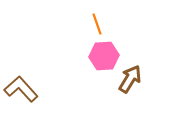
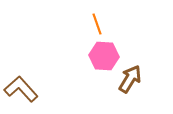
pink hexagon: rotated 8 degrees clockwise
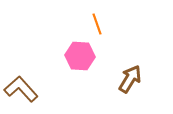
pink hexagon: moved 24 px left
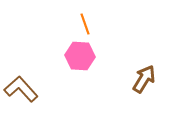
orange line: moved 12 px left
brown arrow: moved 14 px right
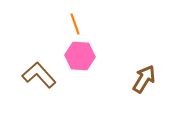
orange line: moved 10 px left
brown L-shape: moved 18 px right, 14 px up
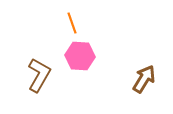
orange line: moved 3 px left, 1 px up
brown L-shape: rotated 72 degrees clockwise
